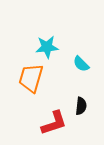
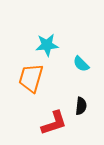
cyan star: moved 2 px up
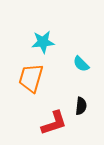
cyan star: moved 4 px left, 3 px up
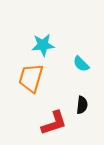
cyan star: moved 3 px down
black semicircle: moved 1 px right, 1 px up
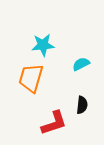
cyan semicircle: rotated 108 degrees clockwise
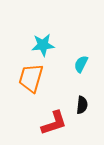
cyan semicircle: rotated 36 degrees counterclockwise
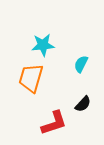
black semicircle: moved 1 px right, 1 px up; rotated 36 degrees clockwise
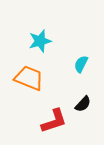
cyan star: moved 3 px left, 4 px up; rotated 10 degrees counterclockwise
orange trapezoid: moved 2 px left; rotated 96 degrees clockwise
red L-shape: moved 2 px up
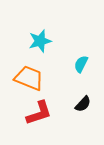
red L-shape: moved 15 px left, 8 px up
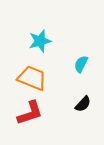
orange trapezoid: moved 3 px right
red L-shape: moved 9 px left
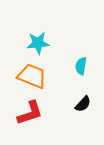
cyan star: moved 2 px left, 2 px down; rotated 10 degrees clockwise
cyan semicircle: moved 2 px down; rotated 18 degrees counterclockwise
orange trapezoid: moved 2 px up
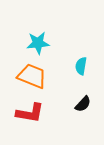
red L-shape: rotated 28 degrees clockwise
